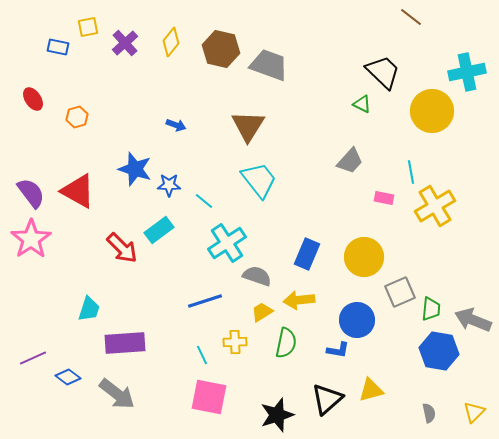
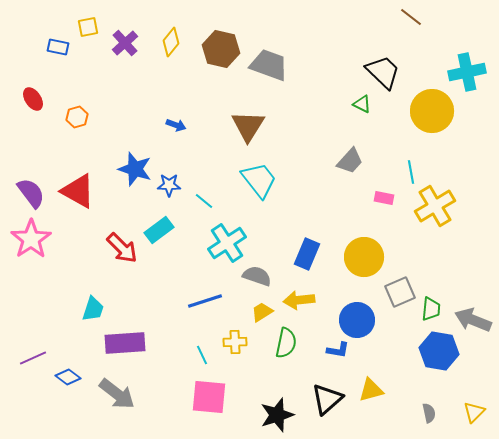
cyan trapezoid at (89, 309): moved 4 px right
pink square at (209, 397): rotated 6 degrees counterclockwise
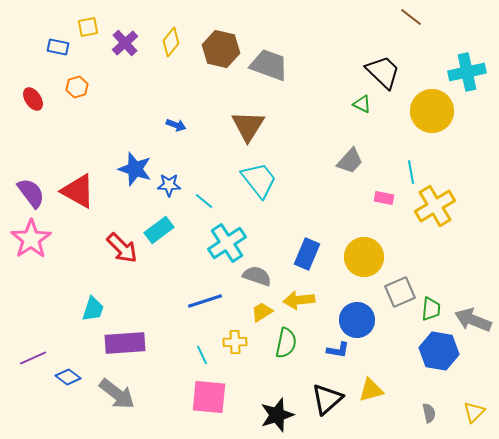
orange hexagon at (77, 117): moved 30 px up
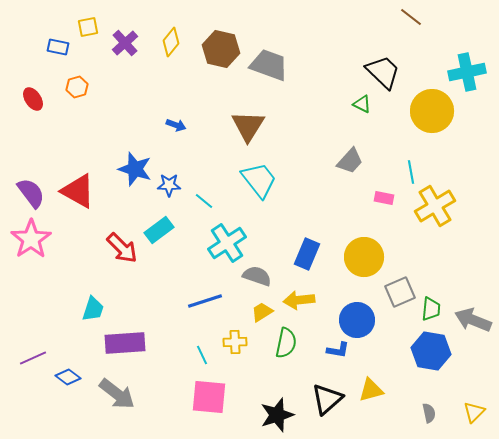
blue hexagon at (439, 351): moved 8 px left
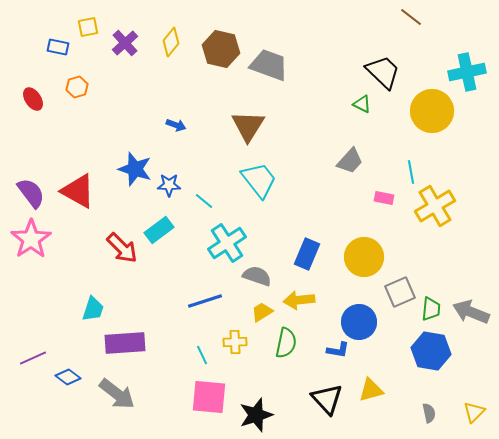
blue circle at (357, 320): moved 2 px right, 2 px down
gray arrow at (473, 320): moved 2 px left, 8 px up
black triangle at (327, 399): rotated 32 degrees counterclockwise
black star at (277, 415): moved 21 px left
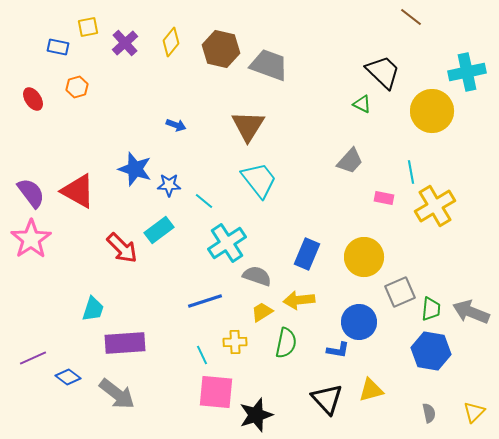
pink square at (209, 397): moved 7 px right, 5 px up
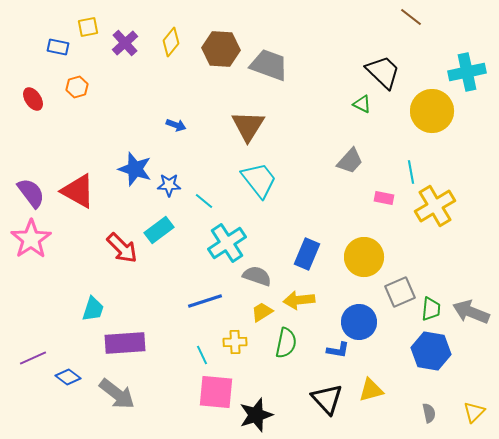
brown hexagon at (221, 49): rotated 9 degrees counterclockwise
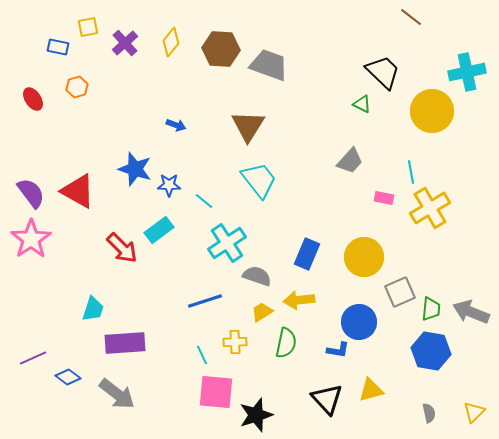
yellow cross at (435, 206): moved 5 px left, 2 px down
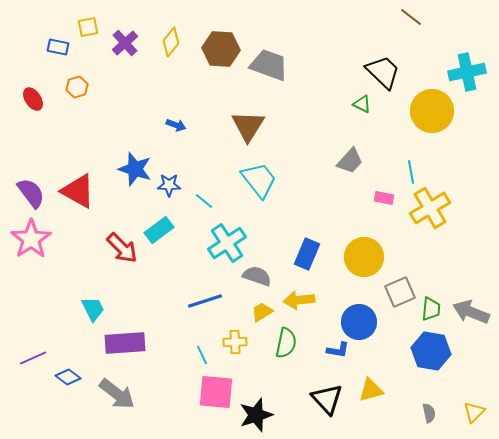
cyan trapezoid at (93, 309): rotated 44 degrees counterclockwise
